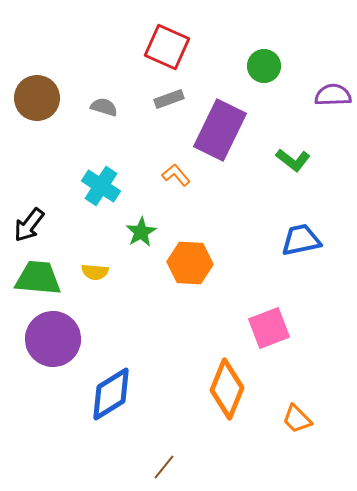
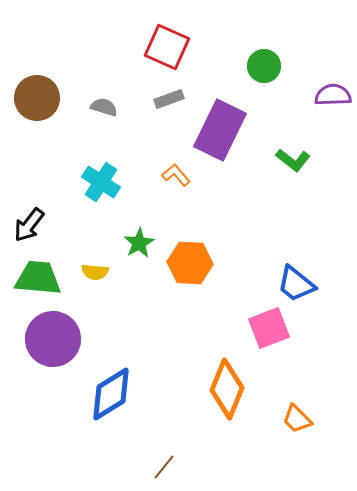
cyan cross: moved 4 px up
green star: moved 2 px left, 11 px down
blue trapezoid: moved 5 px left, 44 px down; rotated 129 degrees counterclockwise
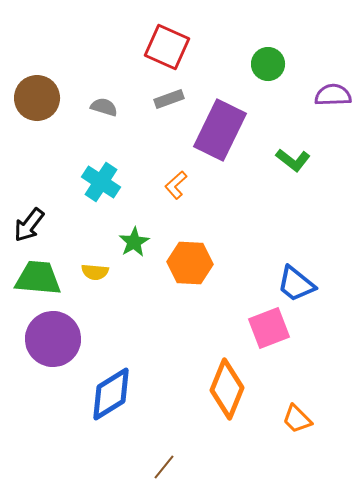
green circle: moved 4 px right, 2 px up
orange L-shape: moved 10 px down; rotated 92 degrees counterclockwise
green star: moved 5 px left, 1 px up
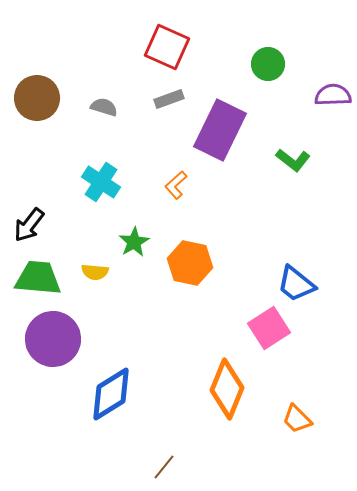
orange hexagon: rotated 9 degrees clockwise
pink square: rotated 12 degrees counterclockwise
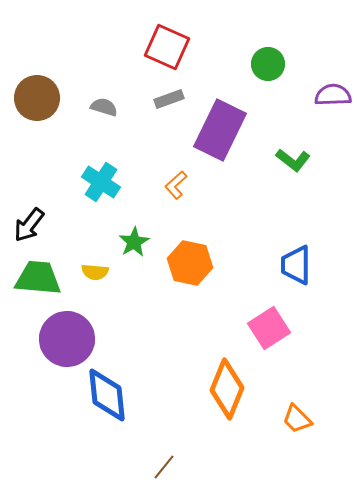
blue trapezoid: moved 19 px up; rotated 51 degrees clockwise
purple circle: moved 14 px right
blue diamond: moved 4 px left, 1 px down; rotated 64 degrees counterclockwise
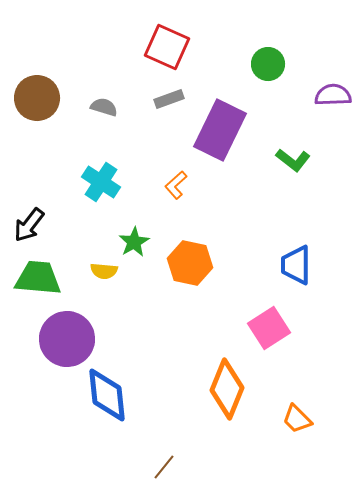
yellow semicircle: moved 9 px right, 1 px up
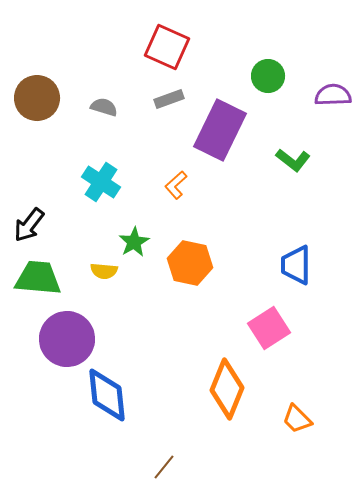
green circle: moved 12 px down
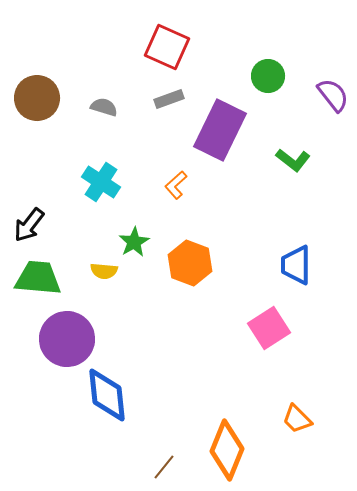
purple semicircle: rotated 54 degrees clockwise
orange hexagon: rotated 9 degrees clockwise
orange diamond: moved 61 px down
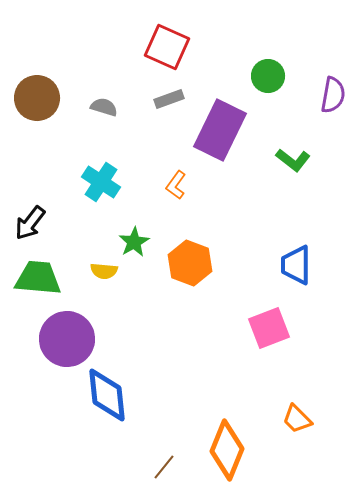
purple semicircle: rotated 48 degrees clockwise
orange L-shape: rotated 12 degrees counterclockwise
black arrow: moved 1 px right, 2 px up
pink square: rotated 12 degrees clockwise
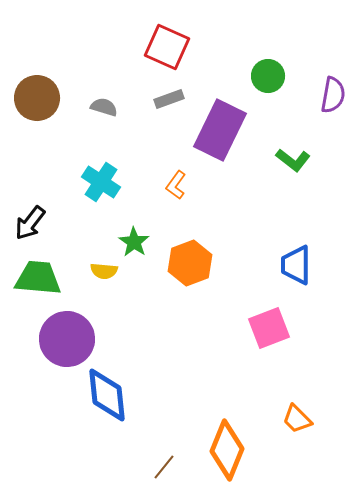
green star: rotated 8 degrees counterclockwise
orange hexagon: rotated 18 degrees clockwise
